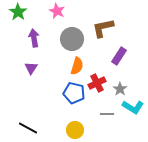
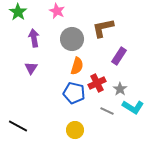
gray line: moved 3 px up; rotated 24 degrees clockwise
black line: moved 10 px left, 2 px up
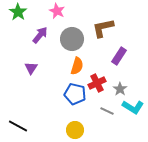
purple arrow: moved 6 px right, 3 px up; rotated 48 degrees clockwise
blue pentagon: moved 1 px right, 1 px down
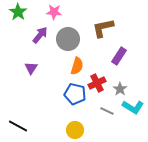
pink star: moved 3 px left, 1 px down; rotated 21 degrees counterclockwise
gray circle: moved 4 px left
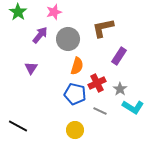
pink star: rotated 21 degrees counterclockwise
gray line: moved 7 px left
